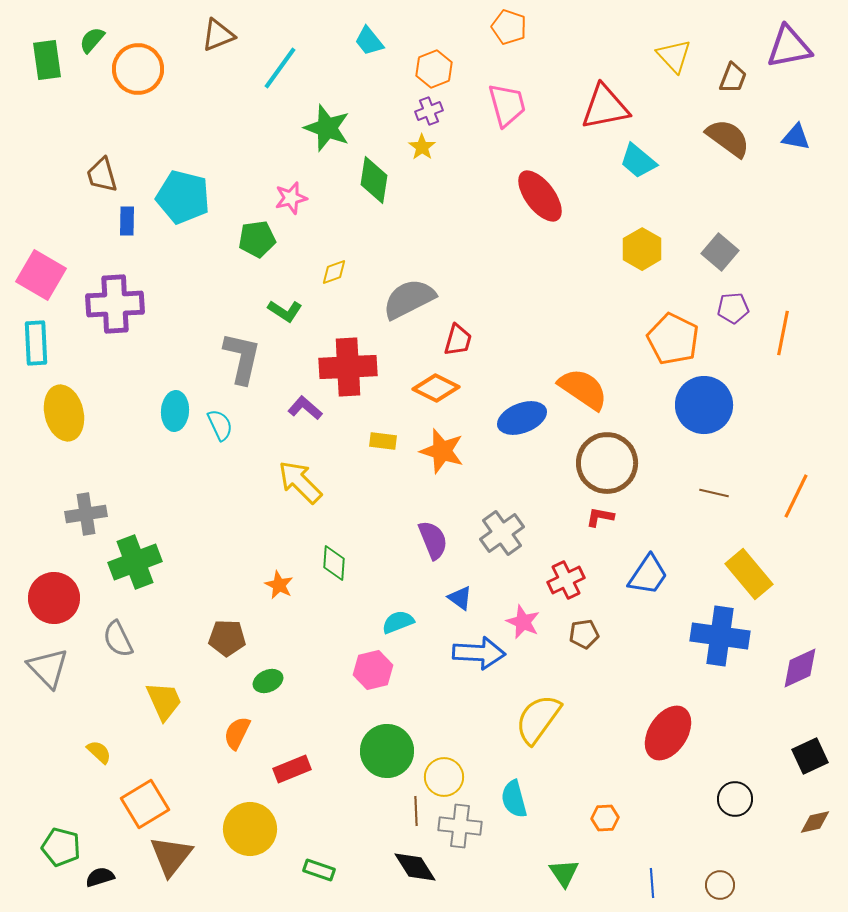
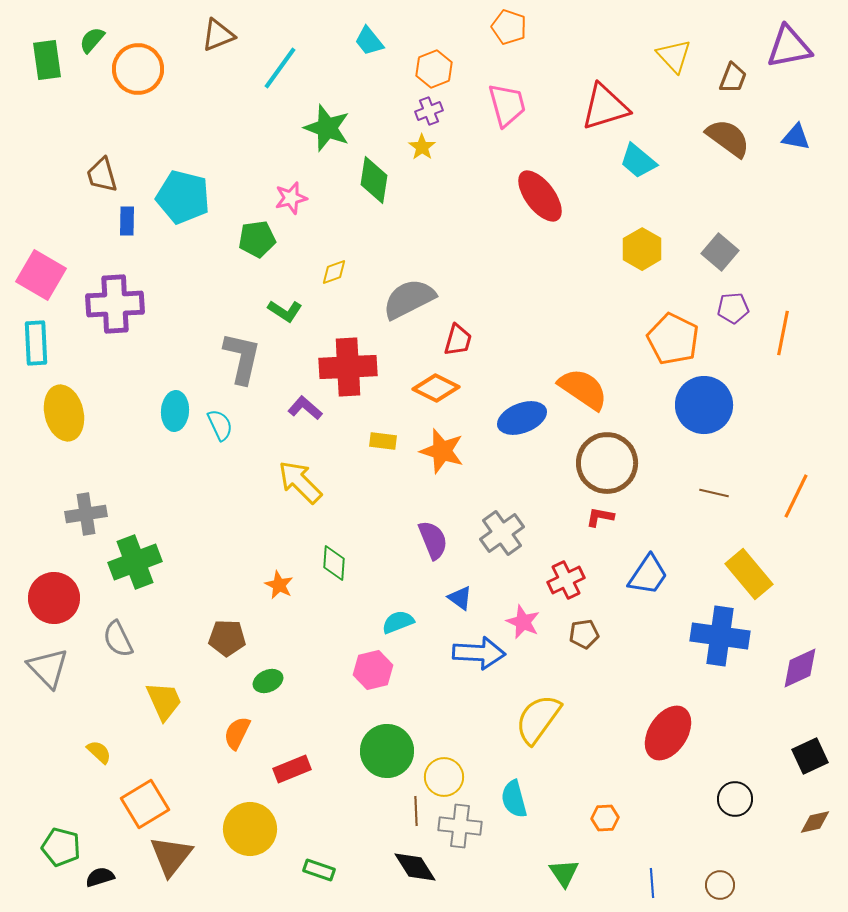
red triangle at (605, 107): rotated 6 degrees counterclockwise
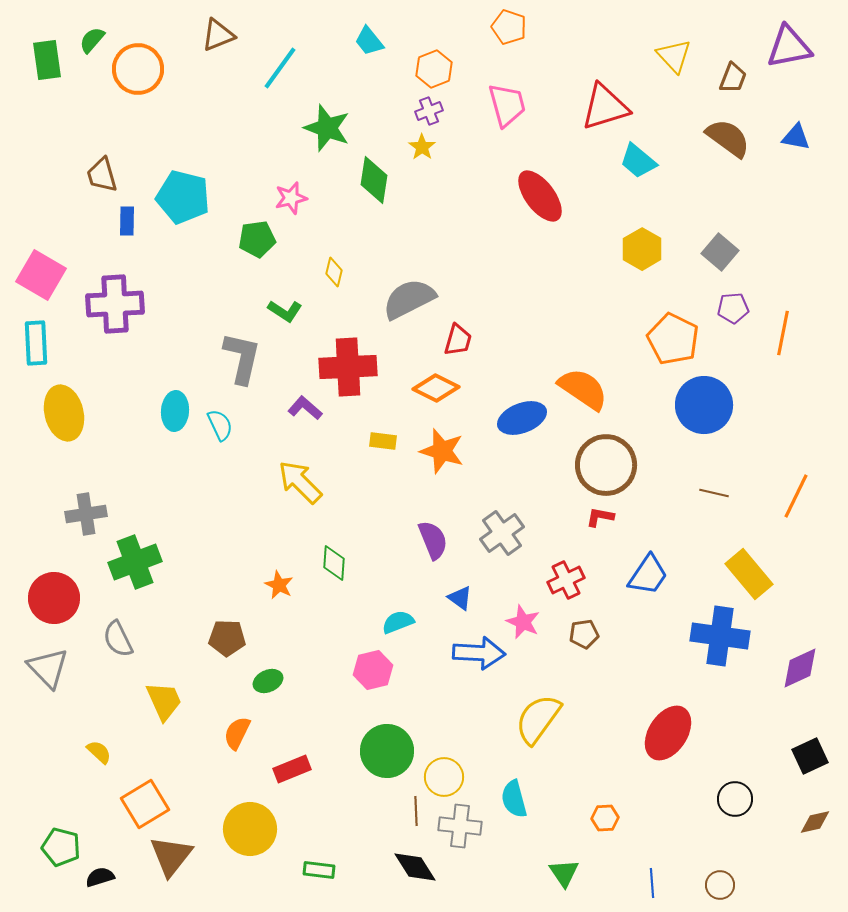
yellow diamond at (334, 272): rotated 56 degrees counterclockwise
brown circle at (607, 463): moved 1 px left, 2 px down
green rectangle at (319, 870): rotated 12 degrees counterclockwise
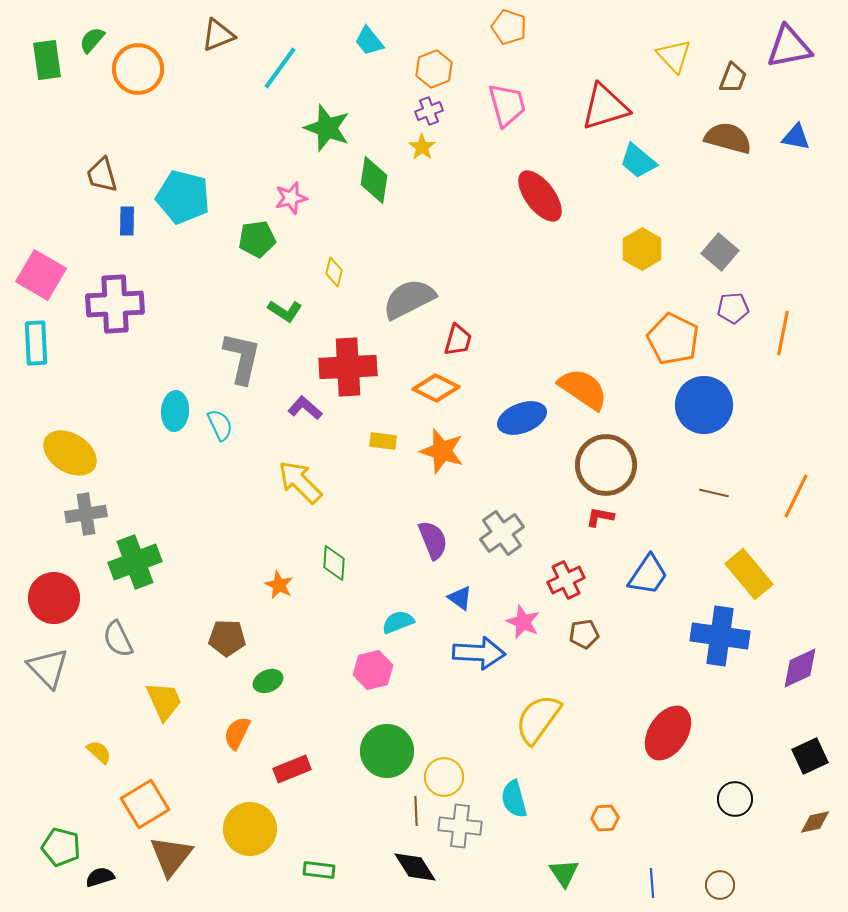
brown semicircle at (728, 138): rotated 21 degrees counterclockwise
yellow ellipse at (64, 413): moved 6 px right, 40 px down; rotated 44 degrees counterclockwise
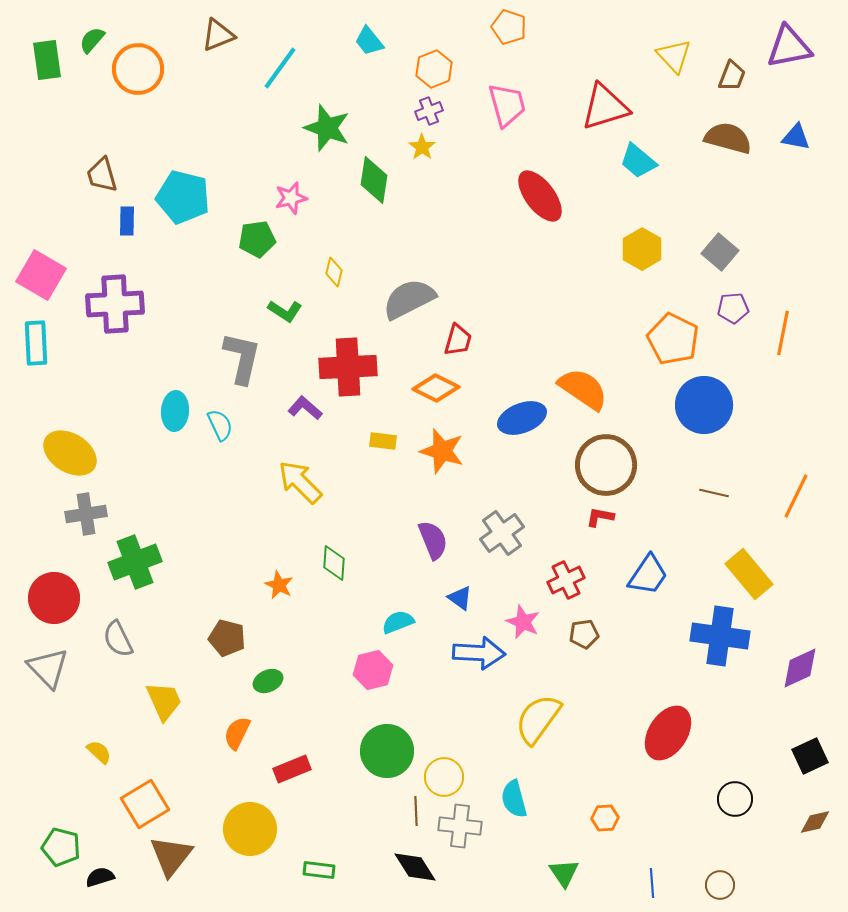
brown trapezoid at (733, 78): moved 1 px left, 2 px up
brown pentagon at (227, 638): rotated 12 degrees clockwise
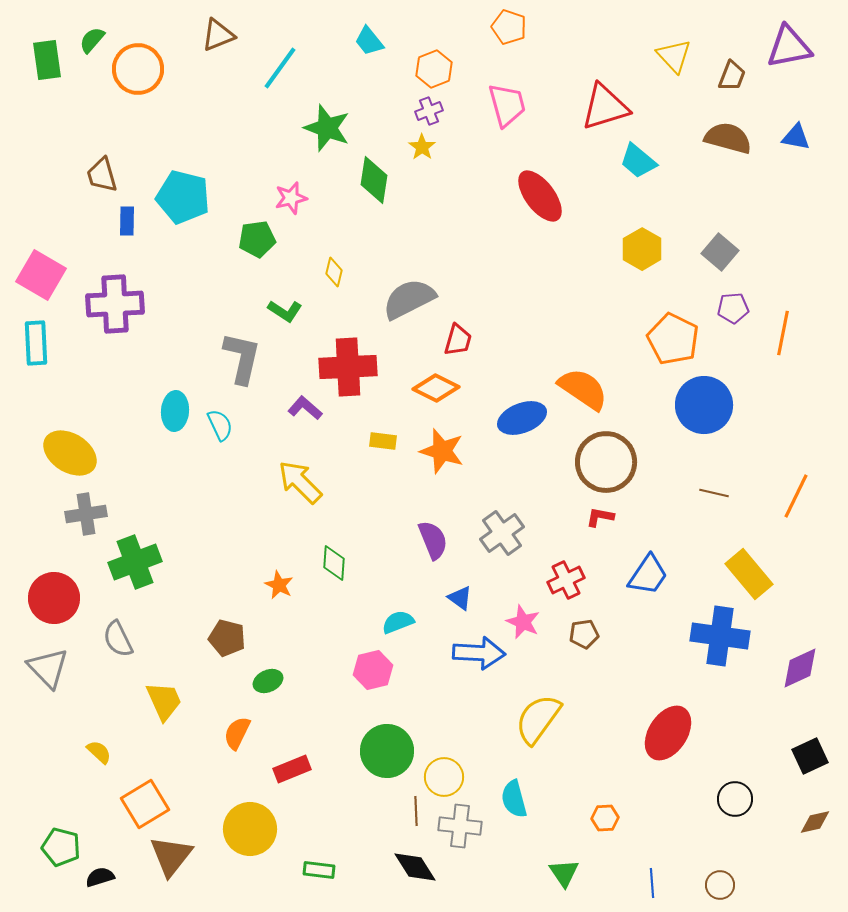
brown circle at (606, 465): moved 3 px up
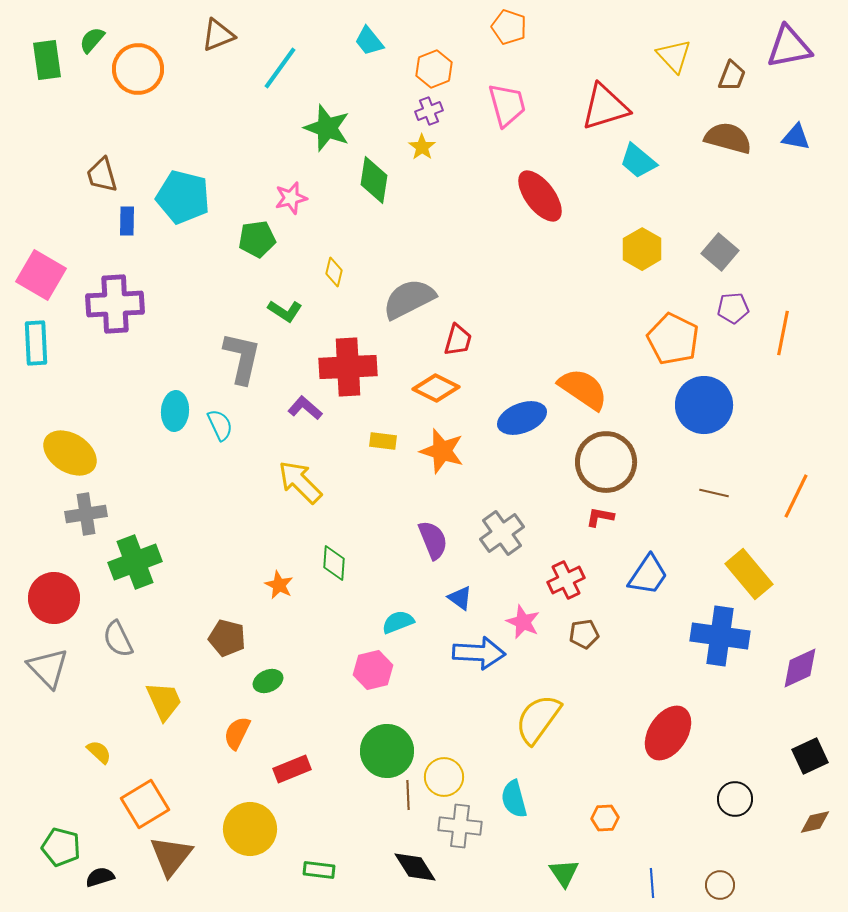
brown line at (416, 811): moved 8 px left, 16 px up
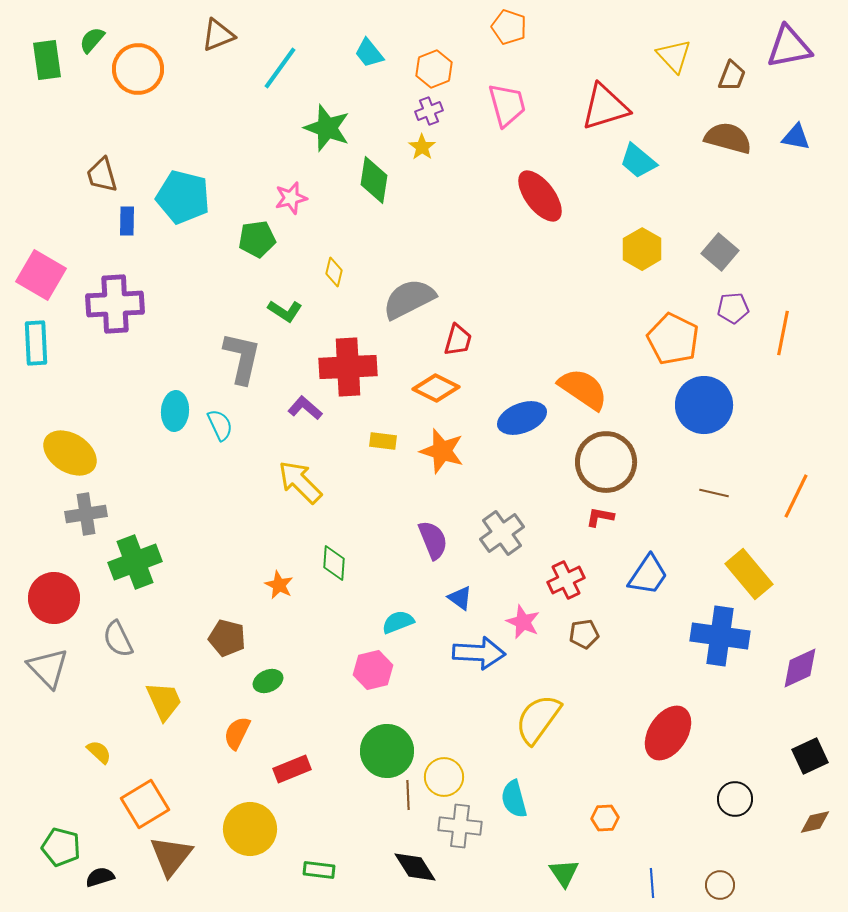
cyan trapezoid at (369, 41): moved 12 px down
